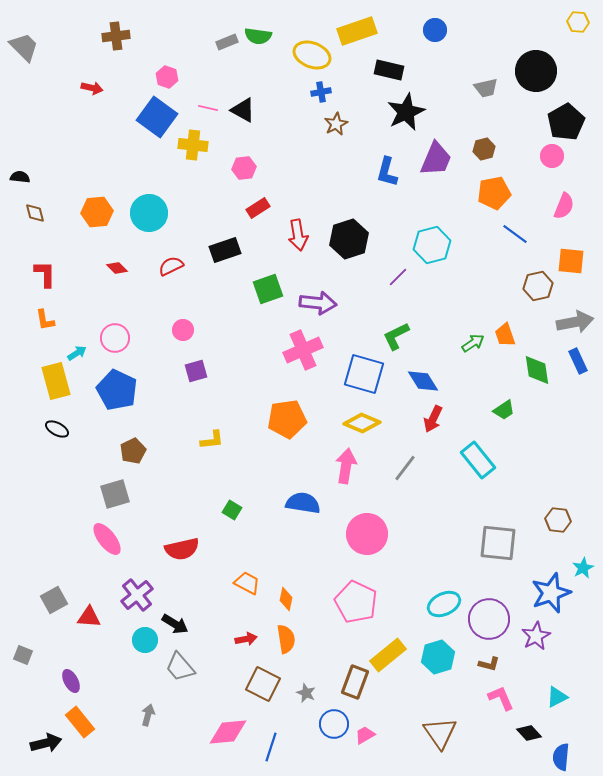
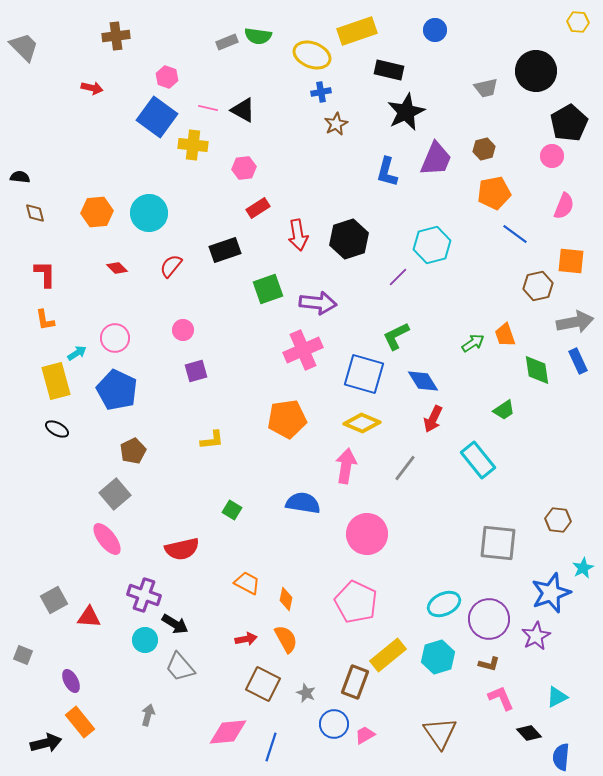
black pentagon at (566, 122): moved 3 px right, 1 px down
red semicircle at (171, 266): rotated 25 degrees counterclockwise
gray square at (115, 494): rotated 24 degrees counterclockwise
purple cross at (137, 595): moved 7 px right; rotated 32 degrees counterclockwise
orange semicircle at (286, 639): rotated 20 degrees counterclockwise
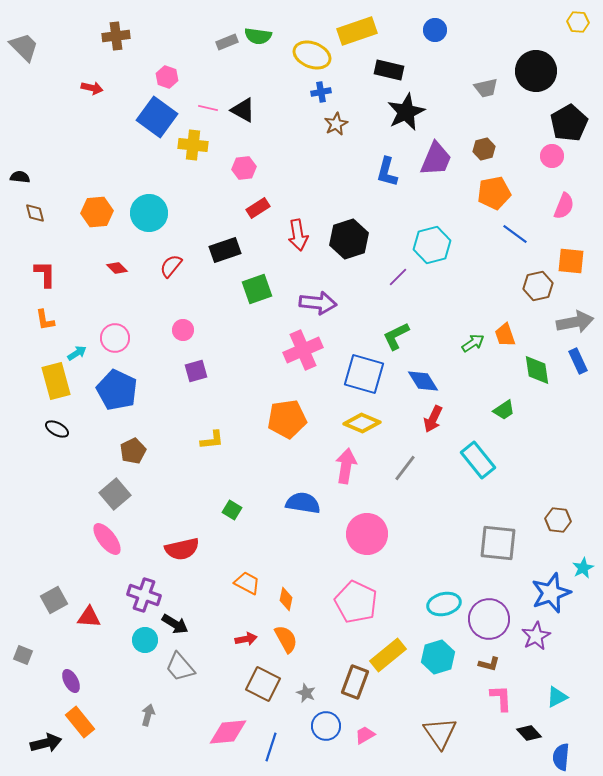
green square at (268, 289): moved 11 px left
cyan ellipse at (444, 604): rotated 12 degrees clockwise
pink L-shape at (501, 698): rotated 20 degrees clockwise
blue circle at (334, 724): moved 8 px left, 2 px down
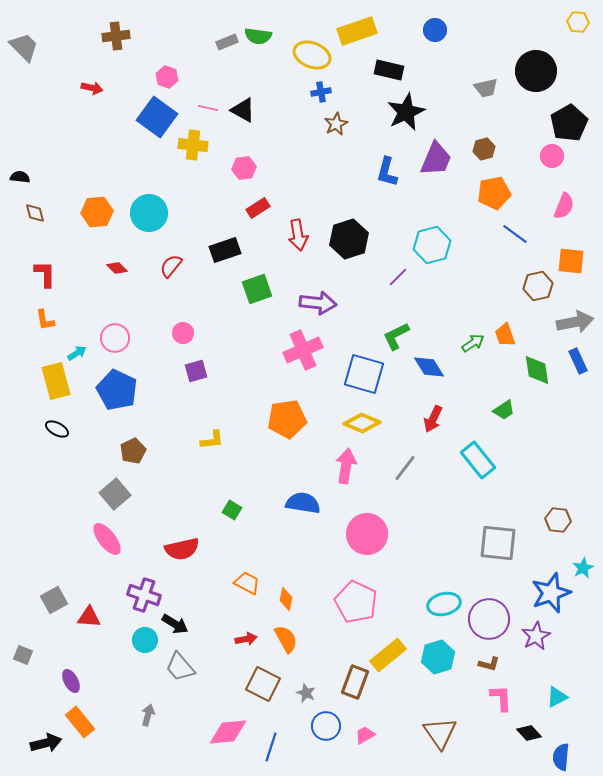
pink circle at (183, 330): moved 3 px down
blue diamond at (423, 381): moved 6 px right, 14 px up
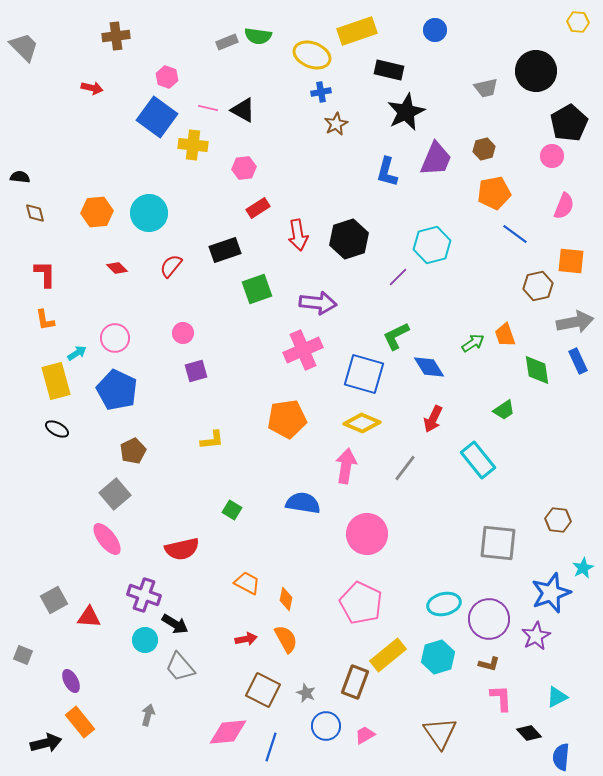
pink pentagon at (356, 602): moved 5 px right, 1 px down
brown square at (263, 684): moved 6 px down
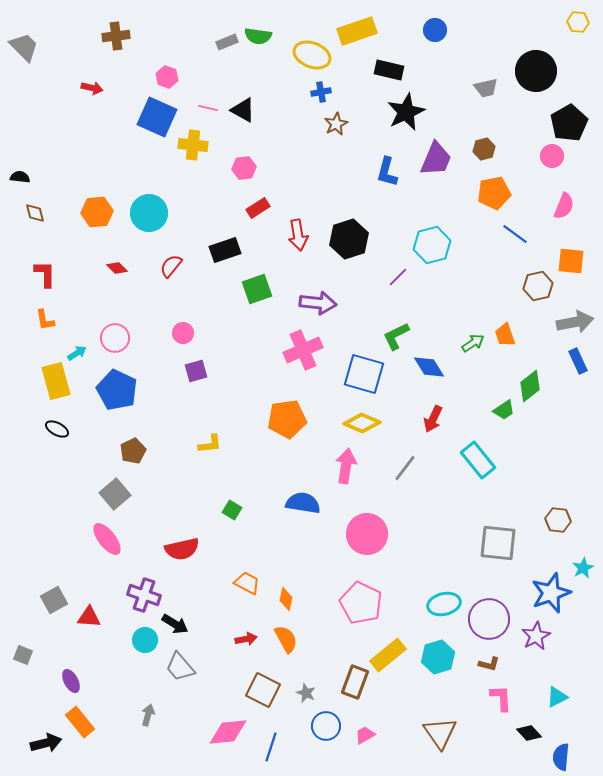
blue square at (157, 117): rotated 12 degrees counterclockwise
green diamond at (537, 370): moved 7 px left, 16 px down; rotated 60 degrees clockwise
yellow L-shape at (212, 440): moved 2 px left, 4 px down
